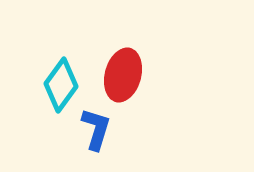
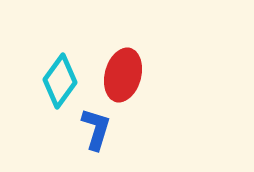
cyan diamond: moved 1 px left, 4 px up
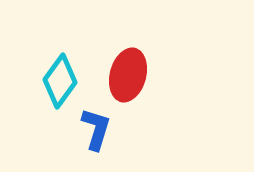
red ellipse: moved 5 px right
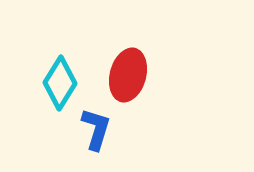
cyan diamond: moved 2 px down; rotated 4 degrees counterclockwise
